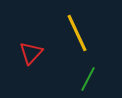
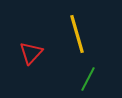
yellow line: moved 1 px down; rotated 9 degrees clockwise
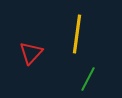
yellow line: rotated 24 degrees clockwise
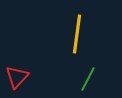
red triangle: moved 14 px left, 24 px down
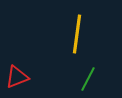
red triangle: rotated 25 degrees clockwise
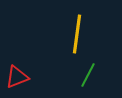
green line: moved 4 px up
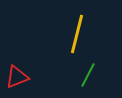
yellow line: rotated 6 degrees clockwise
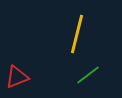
green line: rotated 25 degrees clockwise
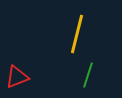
green line: rotated 35 degrees counterclockwise
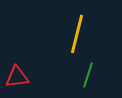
red triangle: rotated 15 degrees clockwise
